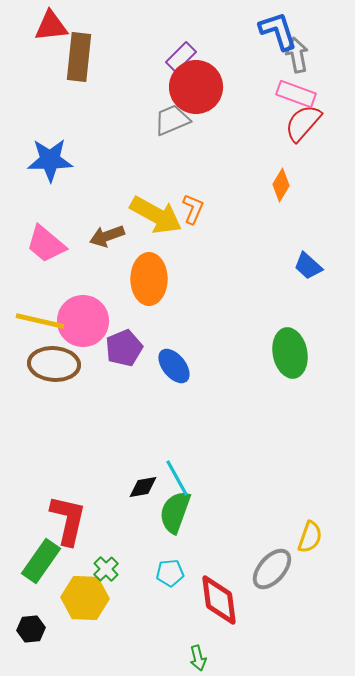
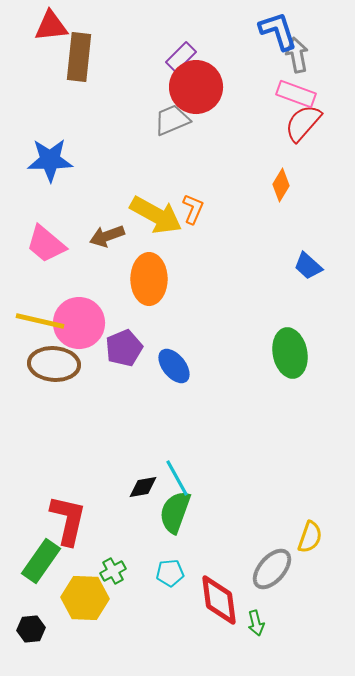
pink circle: moved 4 px left, 2 px down
green cross: moved 7 px right, 2 px down; rotated 15 degrees clockwise
green arrow: moved 58 px right, 35 px up
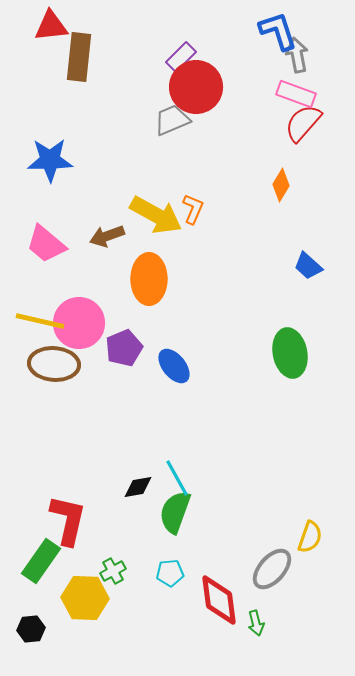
black diamond: moved 5 px left
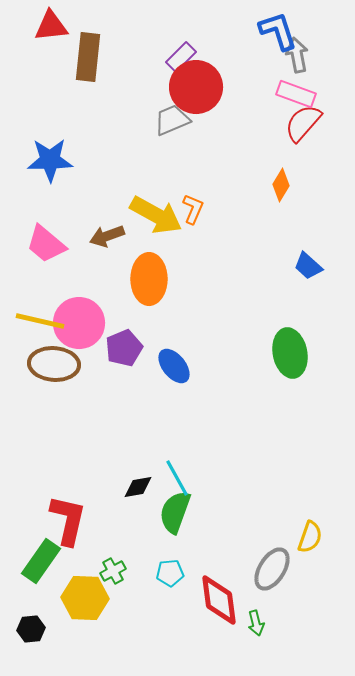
brown rectangle: moved 9 px right
gray ellipse: rotated 9 degrees counterclockwise
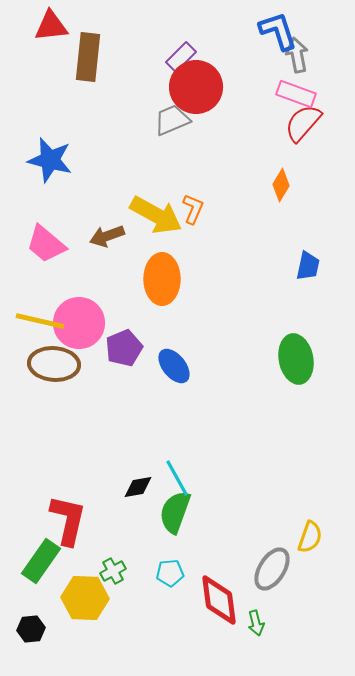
blue star: rotated 15 degrees clockwise
blue trapezoid: rotated 120 degrees counterclockwise
orange ellipse: moved 13 px right
green ellipse: moved 6 px right, 6 px down
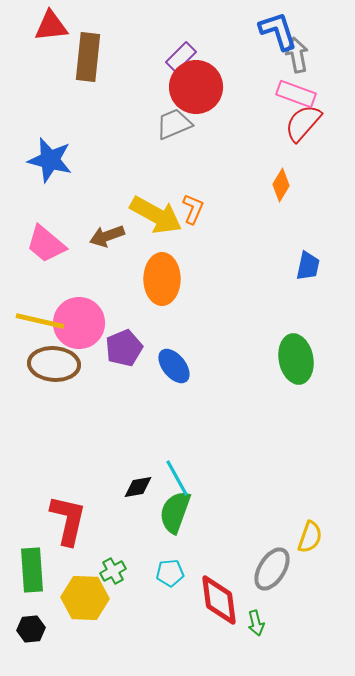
gray trapezoid: moved 2 px right, 4 px down
green rectangle: moved 9 px left, 9 px down; rotated 39 degrees counterclockwise
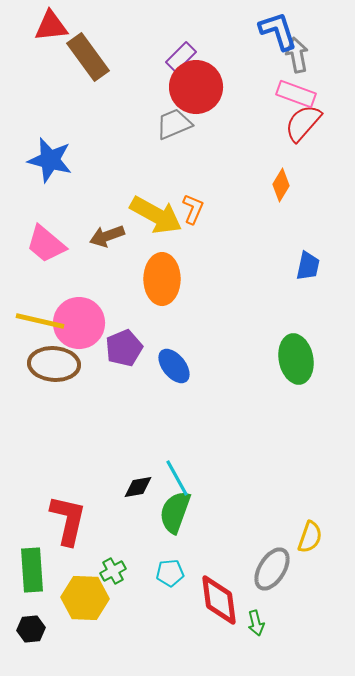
brown rectangle: rotated 42 degrees counterclockwise
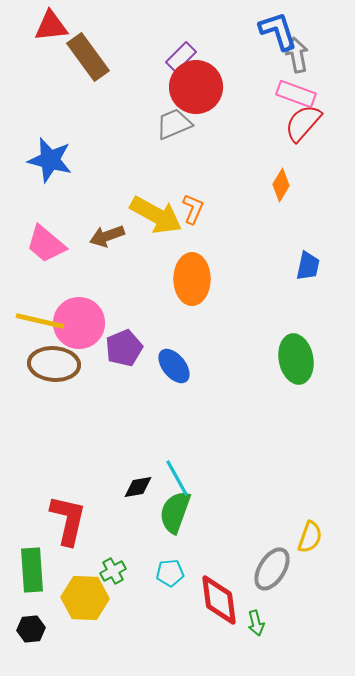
orange ellipse: moved 30 px right
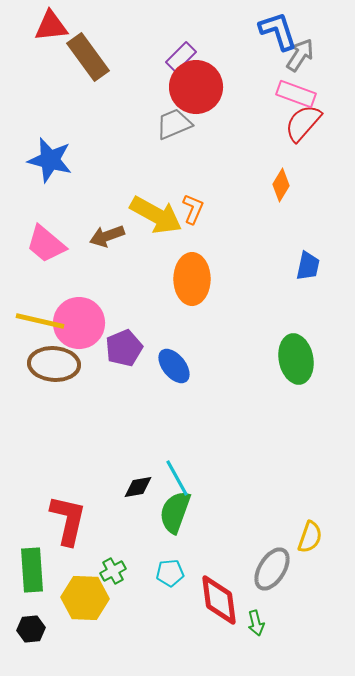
gray arrow: moved 3 px right; rotated 44 degrees clockwise
